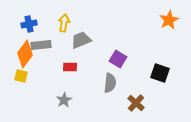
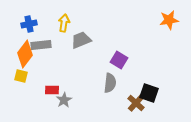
orange star: rotated 18 degrees clockwise
purple square: moved 1 px right, 1 px down
red rectangle: moved 18 px left, 23 px down
black square: moved 11 px left, 20 px down
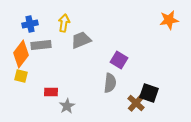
blue cross: moved 1 px right
orange diamond: moved 4 px left
red rectangle: moved 1 px left, 2 px down
gray star: moved 3 px right, 6 px down
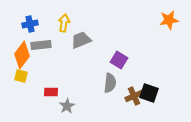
orange diamond: moved 1 px right, 1 px down
brown cross: moved 2 px left, 7 px up; rotated 24 degrees clockwise
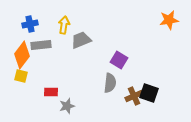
yellow arrow: moved 2 px down
gray star: rotated 14 degrees clockwise
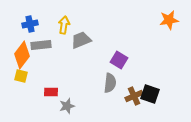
black square: moved 1 px right, 1 px down
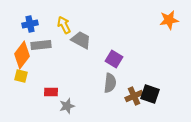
yellow arrow: rotated 36 degrees counterclockwise
gray trapezoid: rotated 50 degrees clockwise
purple square: moved 5 px left, 1 px up
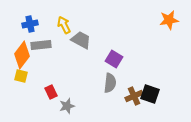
red rectangle: rotated 64 degrees clockwise
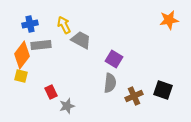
black square: moved 13 px right, 4 px up
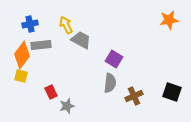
yellow arrow: moved 2 px right
black square: moved 9 px right, 2 px down
